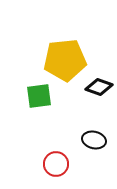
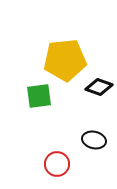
red circle: moved 1 px right
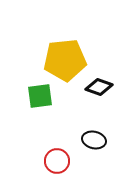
green square: moved 1 px right
red circle: moved 3 px up
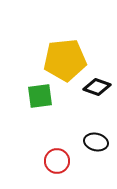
black diamond: moved 2 px left
black ellipse: moved 2 px right, 2 px down
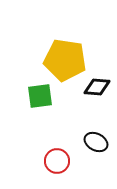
yellow pentagon: rotated 15 degrees clockwise
black diamond: rotated 16 degrees counterclockwise
black ellipse: rotated 15 degrees clockwise
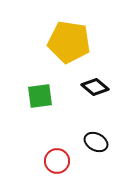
yellow pentagon: moved 4 px right, 18 px up
black diamond: moved 2 px left; rotated 36 degrees clockwise
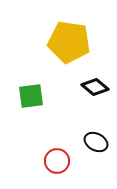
green square: moved 9 px left
